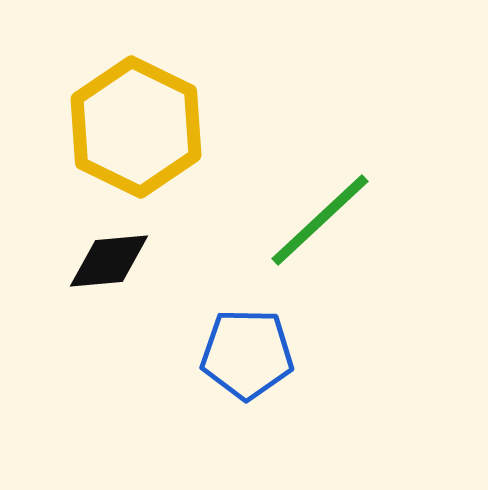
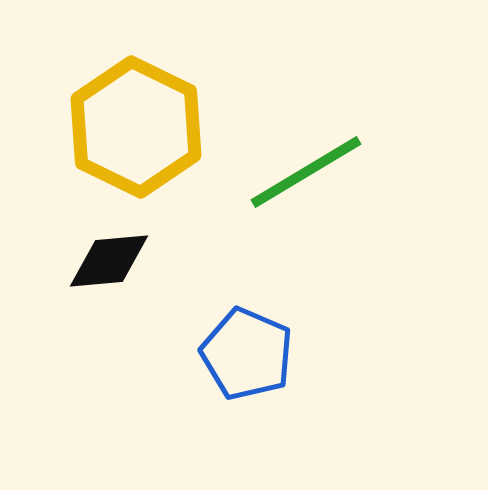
green line: moved 14 px left, 48 px up; rotated 12 degrees clockwise
blue pentagon: rotated 22 degrees clockwise
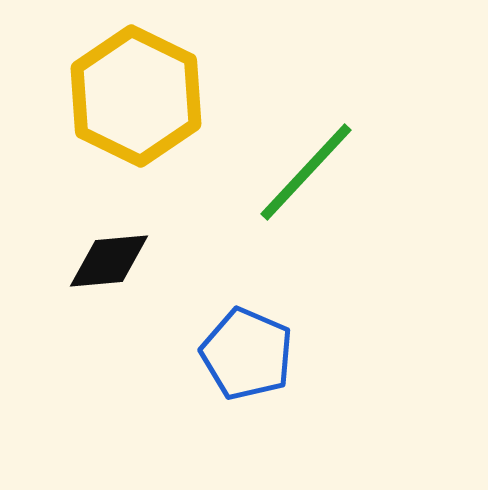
yellow hexagon: moved 31 px up
green line: rotated 16 degrees counterclockwise
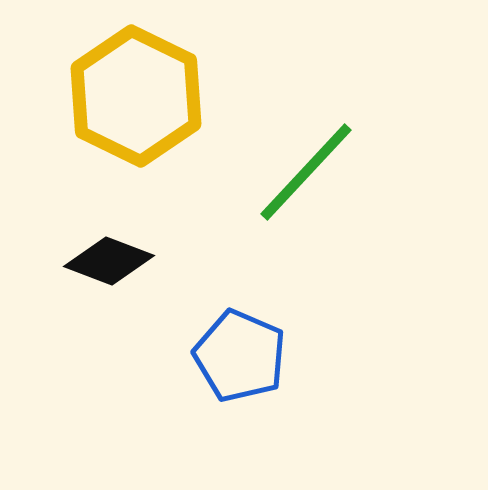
black diamond: rotated 26 degrees clockwise
blue pentagon: moved 7 px left, 2 px down
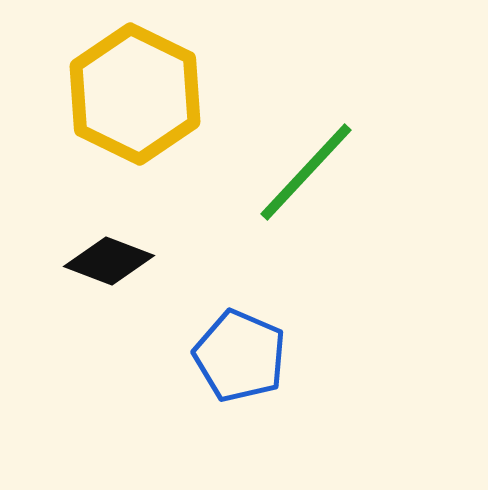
yellow hexagon: moved 1 px left, 2 px up
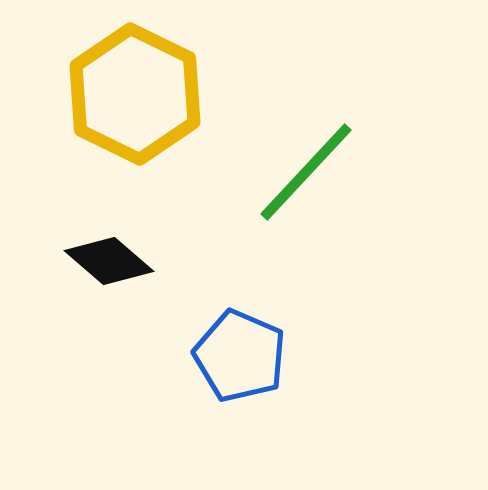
black diamond: rotated 20 degrees clockwise
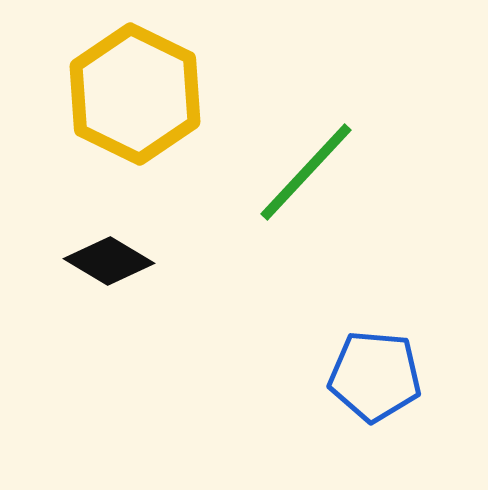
black diamond: rotated 10 degrees counterclockwise
blue pentagon: moved 135 px right, 20 px down; rotated 18 degrees counterclockwise
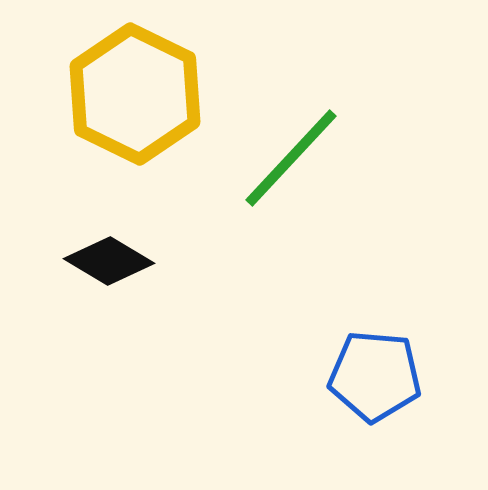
green line: moved 15 px left, 14 px up
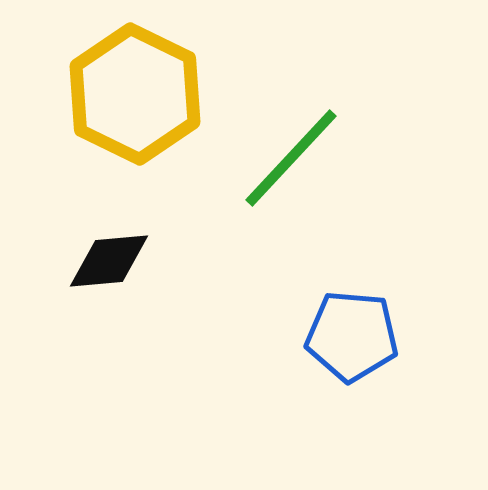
black diamond: rotated 36 degrees counterclockwise
blue pentagon: moved 23 px left, 40 px up
